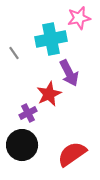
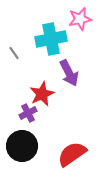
pink star: moved 1 px right, 1 px down
red star: moved 7 px left
black circle: moved 1 px down
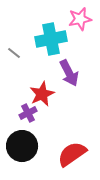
gray line: rotated 16 degrees counterclockwise
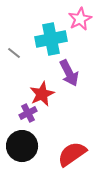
pink star: rotated 15 degrees counterclockwise
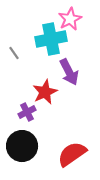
pink star: moved 10 px left
gray line: rotated 16 degrees clockwise
purple arrow: moved 1 px up
red star: moved 3 px right, 2 px up
purple cross: moved 1 px left, 1 px up
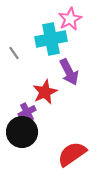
black circle: moved 14 px up
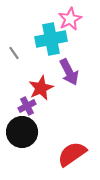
red star: moved 4 px left, 4 px up
purple cross: moved 6 px up
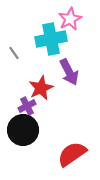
black circle: moved 1 px right, 2 px up
